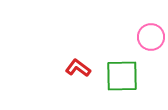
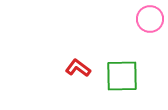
pink circle: moved 1 px left, 18 px up
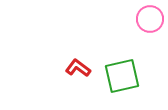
green square: rotated 12 degrees counterclockwise
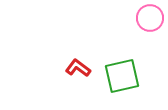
pink circle: moved 1 px up
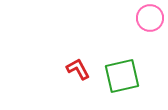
red L-shape: moved 1 px down; rotated 25 degrees clockwise
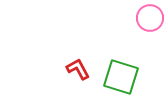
green square: moved 1 px left, 1 px down; rotated 30 degrees clockwise
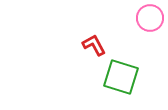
red L-shape: moved 16 px right, 24 px up
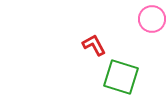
pink circle: moved 2 px right, 1 px down
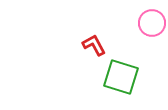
pink circle: moved 4 px down
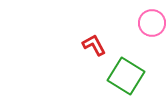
green square: moved 5 px right, 1 px up; rotated 15 degrees clockwise
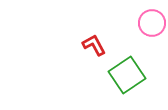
green square: moved 1 px right, 1 px up; rotated 24 degrees clockwise
